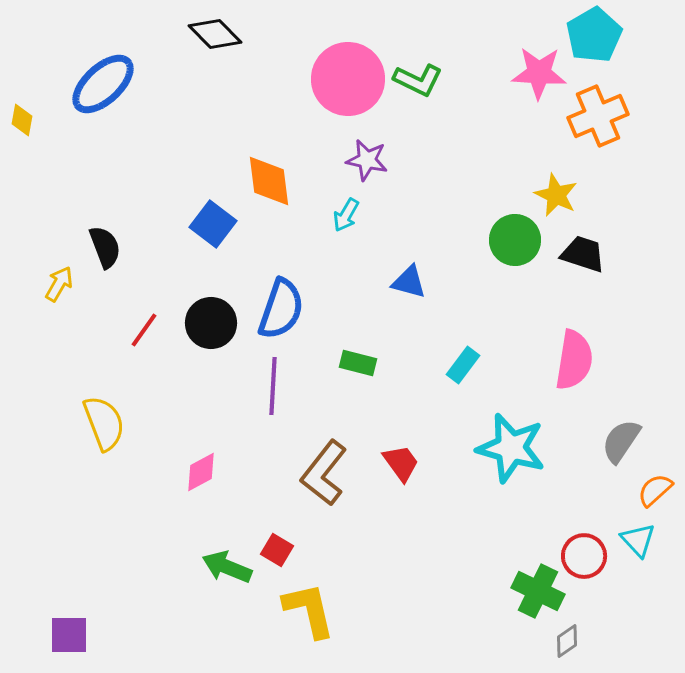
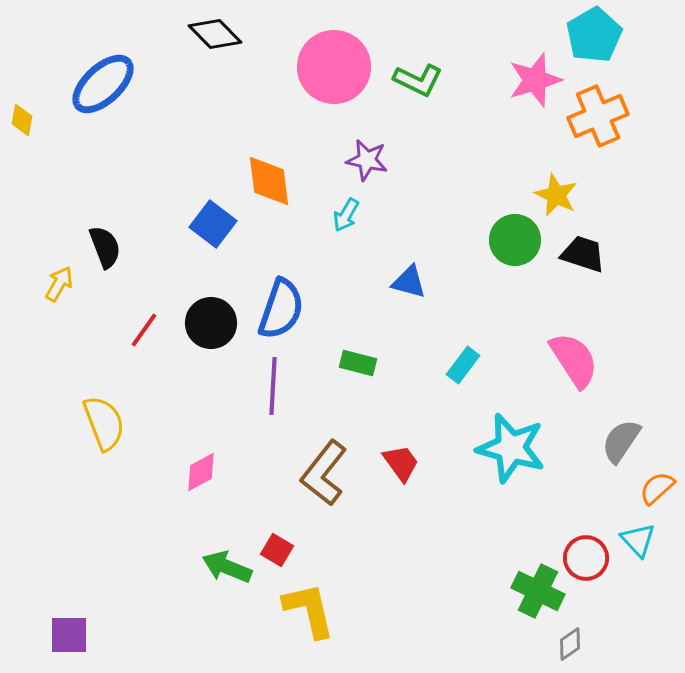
pink star: moved 4 px left, 7 px down; rotated 20 degrees counterclockwise
pink circle: moved 14 px left, 12 px up
pink semicircle: rotated 42 degrees counterclockwise
orange semicircle: moved 2 px right, 2 px up
red circle: moved 2 px right, 2 px down
gray diamond: moved 3 px right, 3 px down
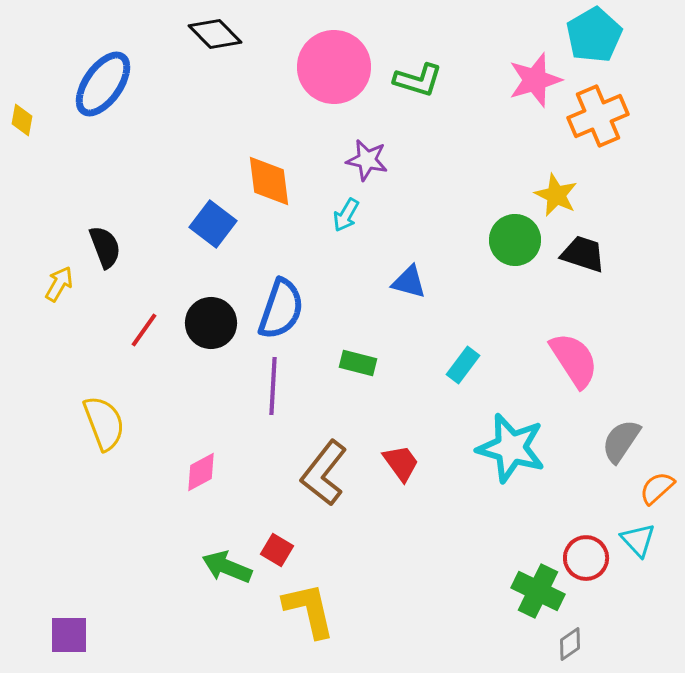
green L-shape: rotated 9 degrees counterclockwise
blue ellipse: rotated 12 degrees counterclockwise
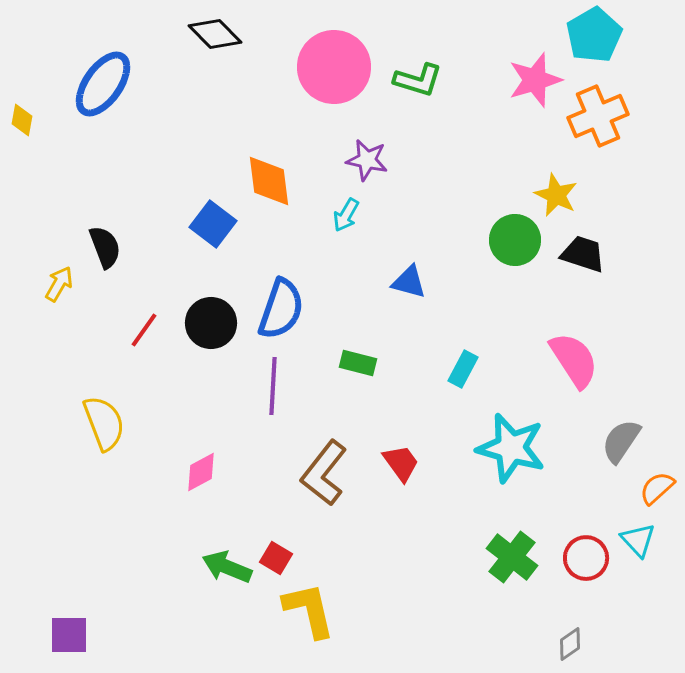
cyan rectangle: moved 4 px down; rotated 9 degrees counterclockwise
red square: moved 1 px left, 8 px down
green cross: moved 26 px left, 34 px up; rotated 12 degrees clockwise
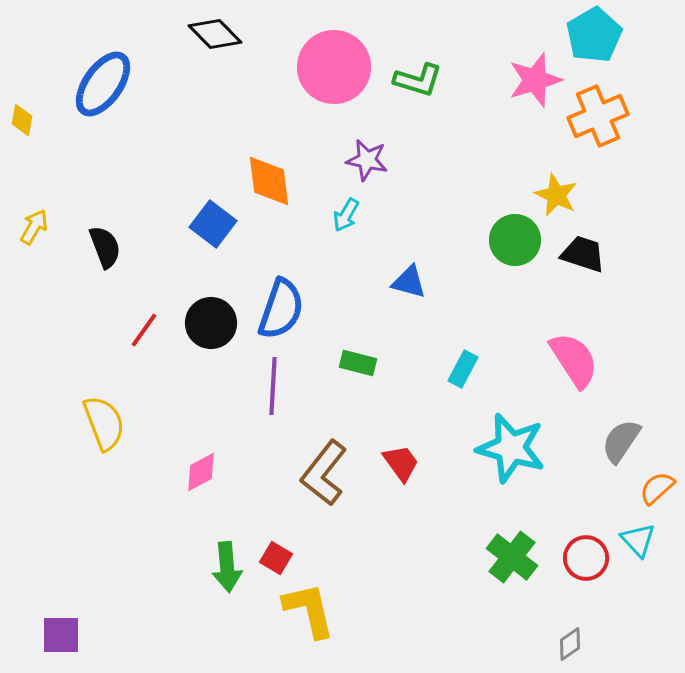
yellow arrow: moved 25 px left, 57 px up
green arrow: rotated 117 degrees counterclockwise
purple square: moved 8 px left
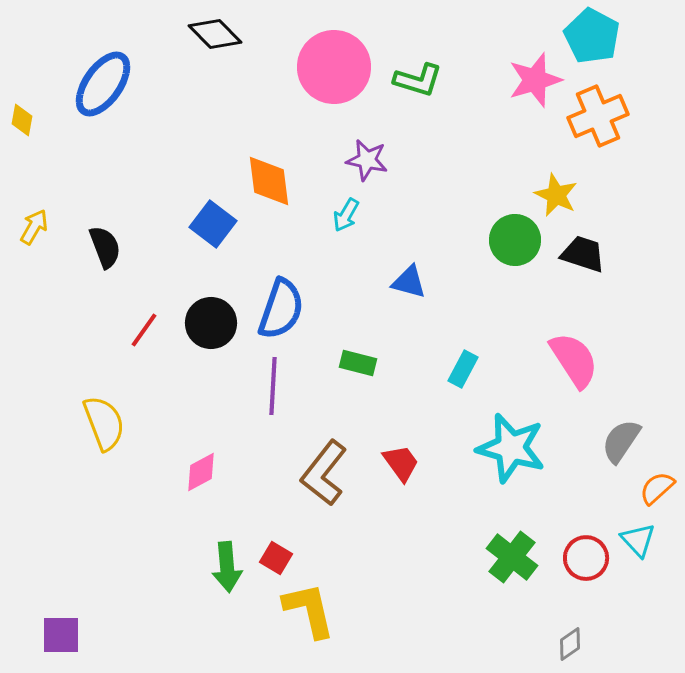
cyan pentagon: moved 2 px left, 1 px down; rotated 14 degrees counterclockwise
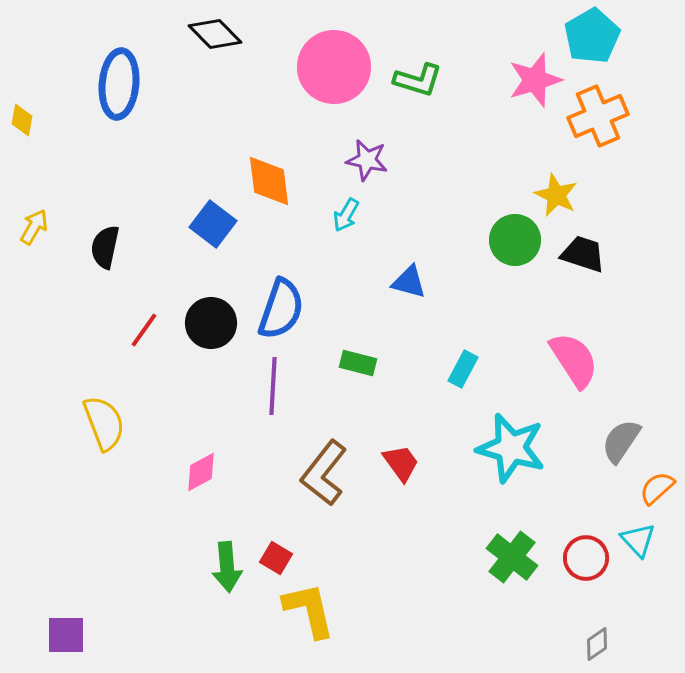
cyan pentagon: rotated 14 degrees clockwise
blue ellipse: moved 16 px right; rotated 30 degrees counterclockwise
black semicircle: rotated 147 degrees counterclockwise
purple square: moved 5 px right
gray diamond: moved 27 px right
